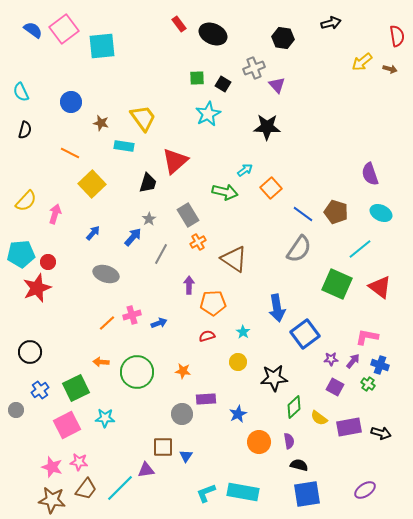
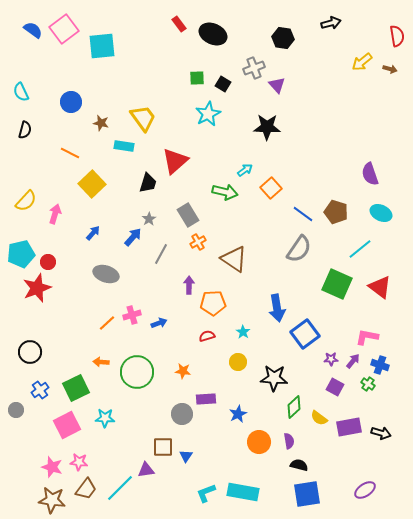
cyan pentagon at (21, 254): rotated 8 degrees counterclockwise
black star at (274, 378): rotated 8 degrees clockwise
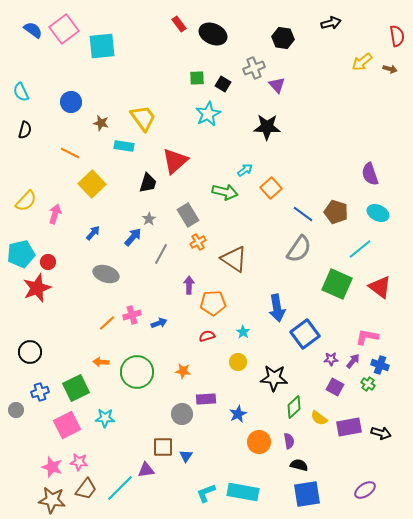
cyan ellipse at (381, 213): moved 3 px left
blue cross at (40, 390): moved 2 px down; rotated 18 degrees clockwise
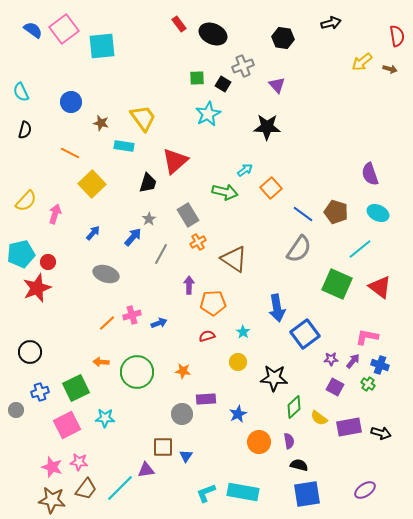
gray cross at (254, 68): moved 11 px left, 2 px up
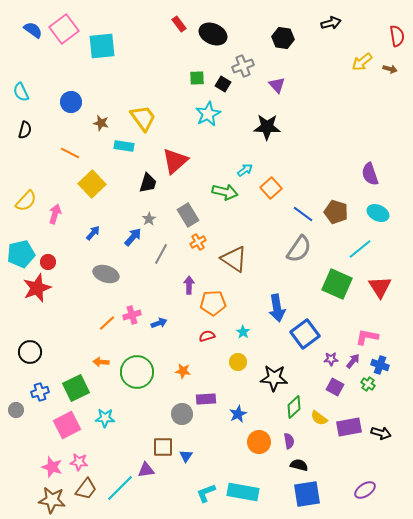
red triangle at (380, 287): rotated 20 degrees clockwise
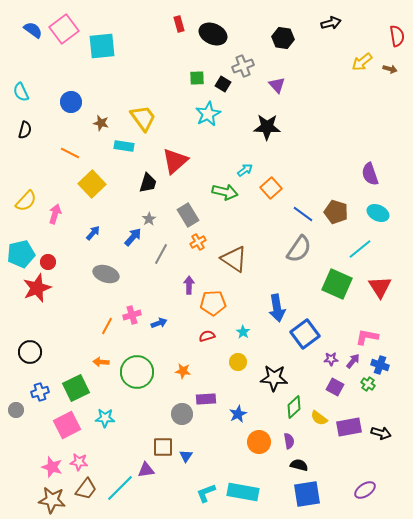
red rectangle at (179, 24): rotated 21 degrees clockwise
orange line at (107, 323): moved 3 px down; rotated 18 degrees counterclockwise
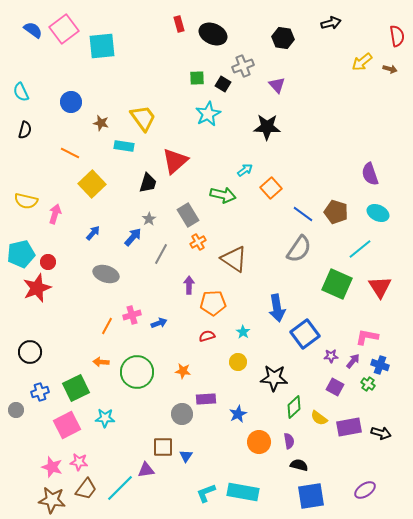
green arrow at (225, 192): moved 2 px left, 3 px down
yellow semicircle at (26, 201): rotated 60 degrees clockwise
purple star at (331, 359): moved 3 px up
blue square at (307, 494): moved 4 px right, 2 px down
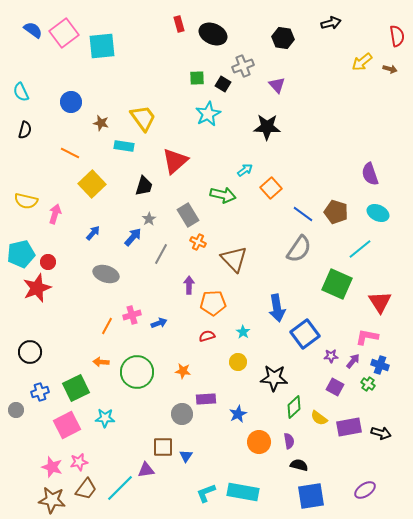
pink square at (64, 29): moved 4 px down
black trapezoid at (148, 183): moved 4 px left, 3 px down
orange cross at (198, 242): rotated 35 degrees counterclockwise
brown triangle at (234, 259): rotated 12 degrees clockwise
red triangle at (380, 287): moved 15 px down
pink star at (79, 462): rotated 18 degrees counterclockwise
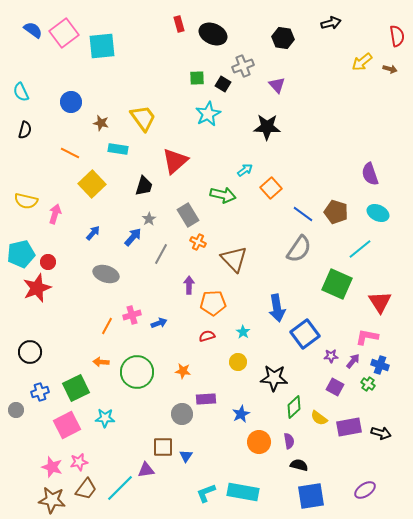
cyan rectangle at (124, 146): moved 6 px left, 3 px down
blue star at (238, 414): moved 3 px right
